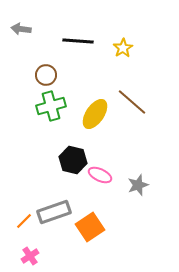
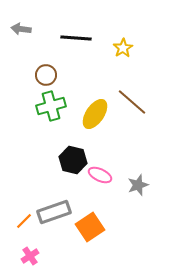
black line: moved 2 px left, 3 px up
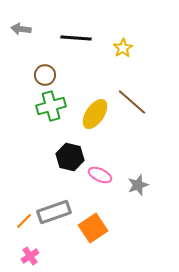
brown circle: moved 1 px left
black hexagon: moved 3 px left, 3 px up
orange square: moved 3 px right, 1 px down
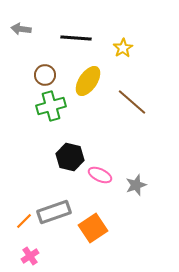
yellow ellipse: moved 7 px left, 33 px up
gray star: moved 2 px left
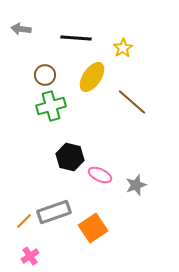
yellow ellipse: moved 4 px right, 4 px up
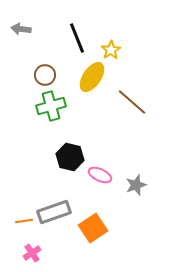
black line: moved 1 px right; rotated 64 degrees clockwise
yellow star: moved 12 px left, 2 px down
orange line: rotated 36 degrees clockwise
pink cross: moved 2 px right, 3 px up
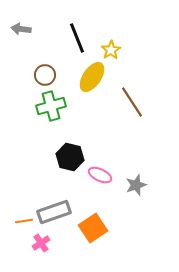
brown line: rotated 16 degrees clockwise
pink cross: moved 9 px right, 10 px up
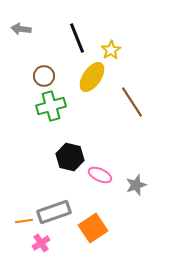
brown circle: moved 1 px left, 1 px down
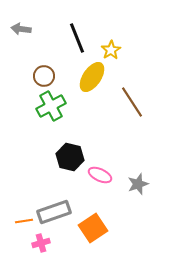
green cross: rotated 12 degrees counterclockwise
gray star: moved 2 px right, 1 px up
pink cross: rotated 18 degrees clockwise
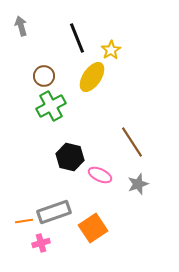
gray arrow: moved 3 px up; rotated 66 degrees clockwise
brown line: moved 40 px down
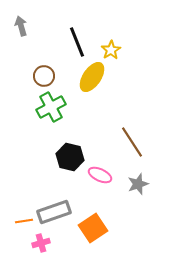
black line: moved 4 px down
green cross: moved 1 px down
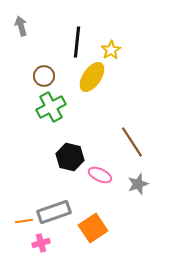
black line: rotated 28 degrees clockwise
